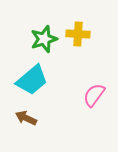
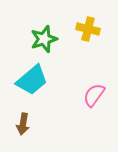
yellow cross: moved 10 px right, 5 px up; rotated 10 degrees clockwise
brown arrow: moved 3 px left, 6 px down; rotated 105 degrees counterclockwise
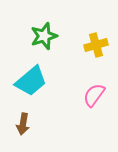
yellow cross: moved 8 px right, 16 px down; rotated 30 degrees counterclockwise
green star: moved 3 px up
cyan trapezoid: moved 1 px left, 1 px down
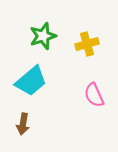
green star: moved 1 px left
yellow cross: moved 9 px left, 1 px up
pink semicircle: rotated 60 degrees counterclockwise
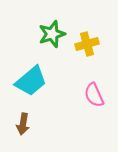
green star: moved 9 px right, 2 px up
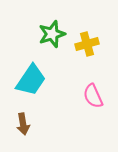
cyan trapezoid: moved 1 px up; rotated 16 degrees counterclockwise
pink semicircle: moved 1 px left, 1 px down
brown arrow: rotated 20 degrees counterclockwise
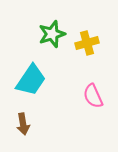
yellow cross: moved 1 px up
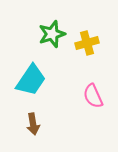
brown arrow: moved 10 px right
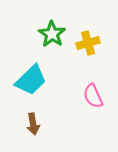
green star: rotated 20 degrees counterclockwise
yellow cross: moved 1 px right
cyan trapezoid: rotated 12 degrees clockwise
